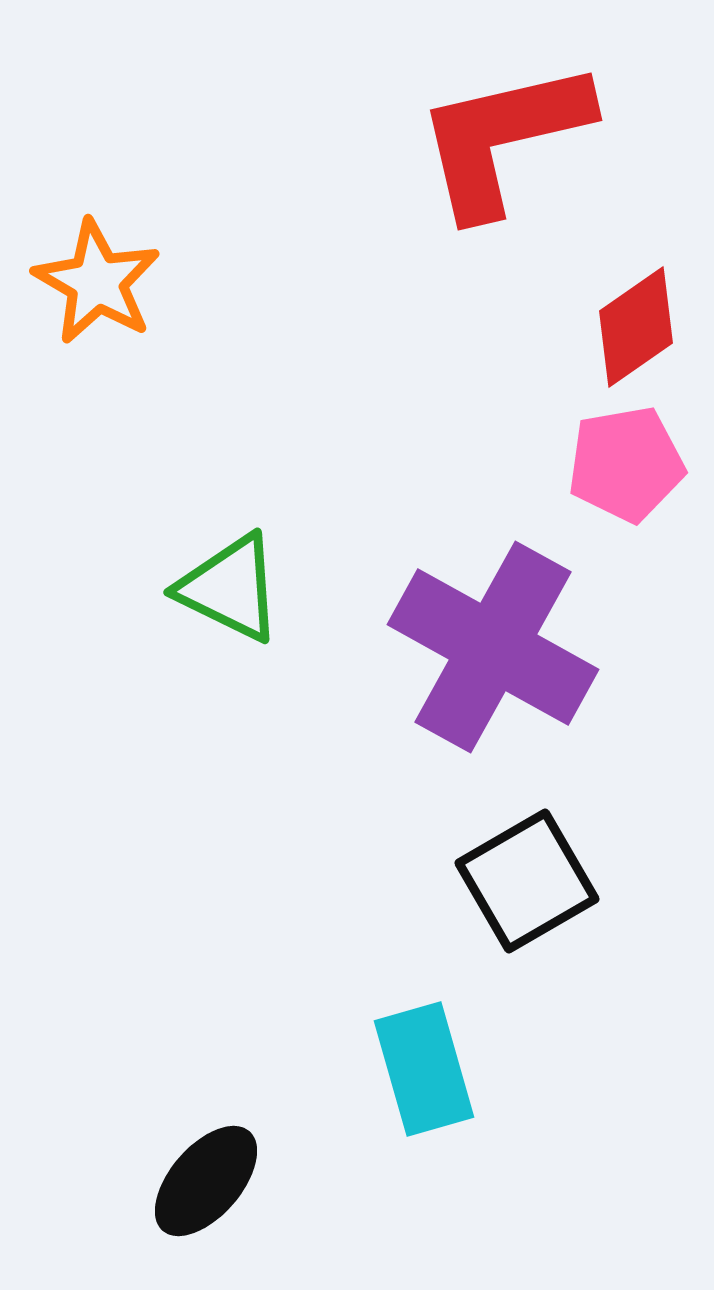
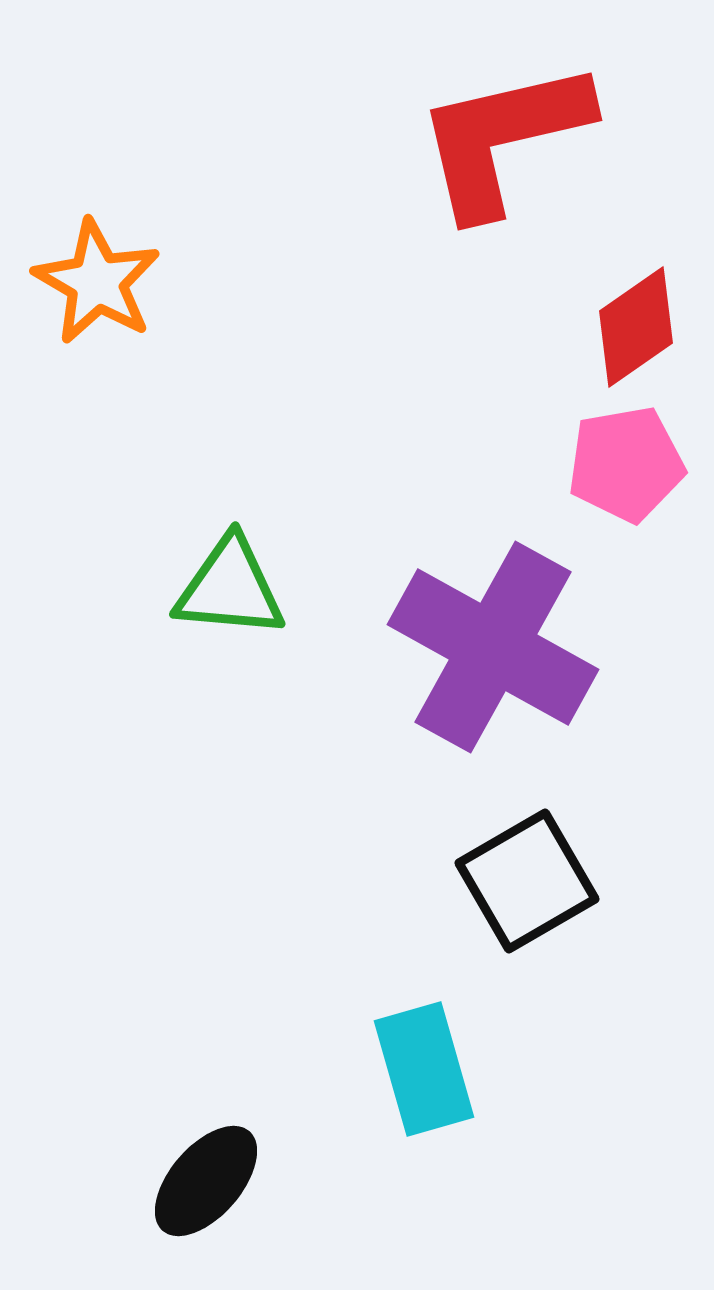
green triangle: rotated 21 degrees counterclockwise
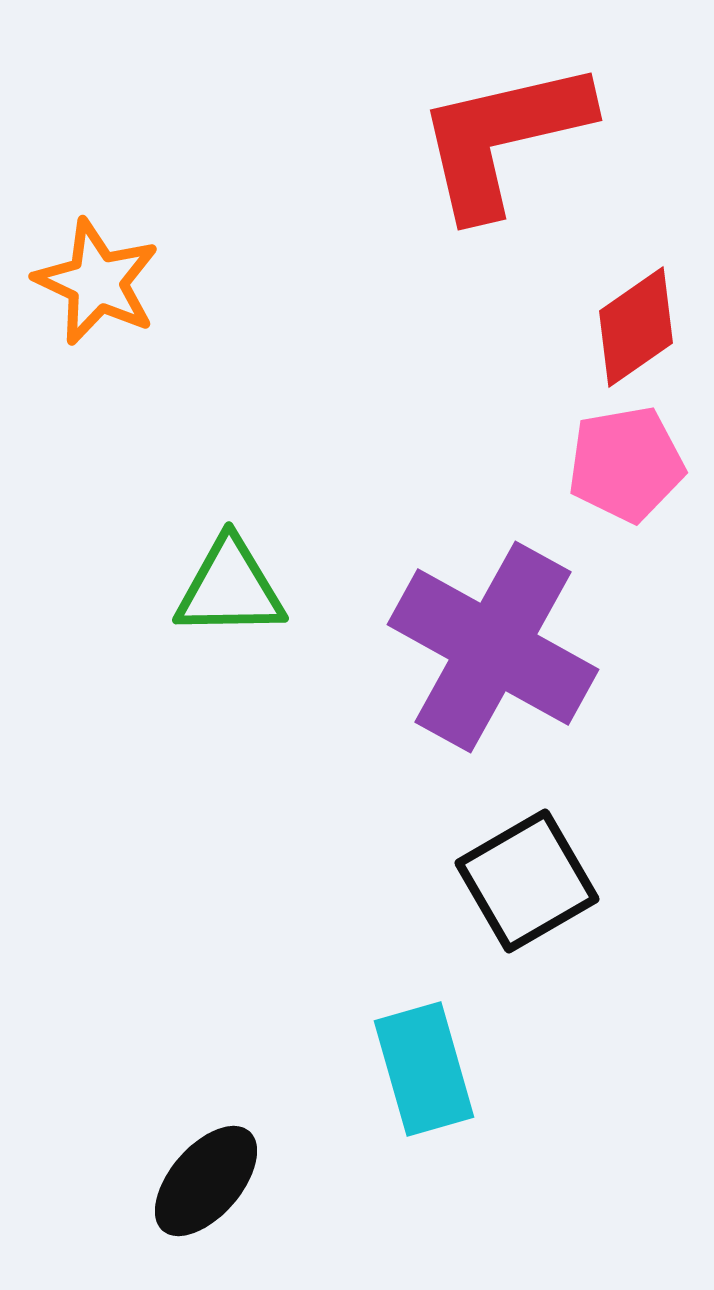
orange star: rotated 5 degrees counterclockwise
green triangle: rotated 6 degrees counterclockwise
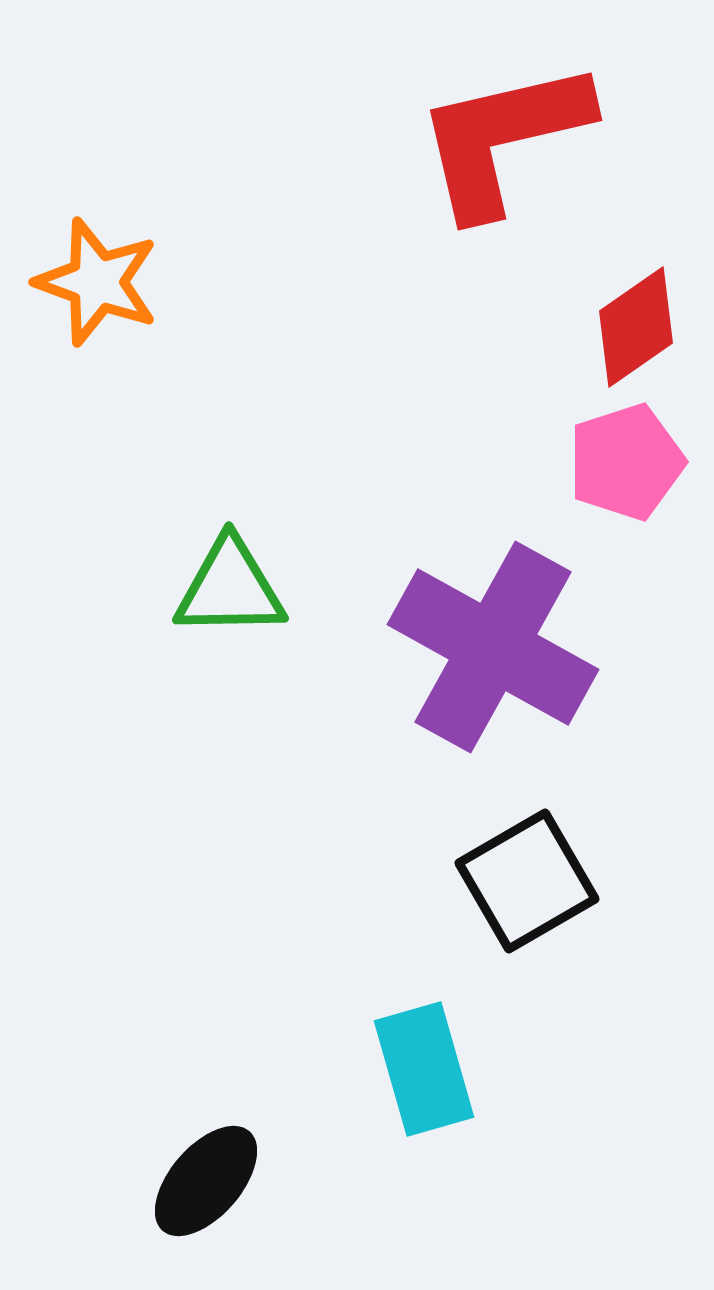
orange star: rotated 5 degrees counterclockwise
pink pentagon: moved 2 px up; rotated 8 degrees counterclockwise
